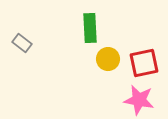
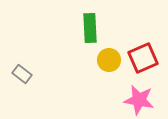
gray rectangle: moved 31 px down
yellow circle: moved 1 px right, 1 px down
red square: moved 1 px left, 5 px up; rotated 12 degrees counterclockwise
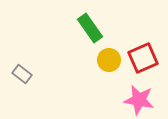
green rectangle: rotated 32 degrees counterclockwise
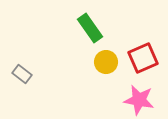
yellow circle: moved 3 px left, 2 px down
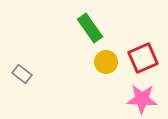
pink star: moved 3 px right, 1 px up; rotated 8 degrees counterclockwise
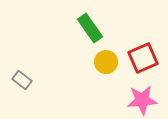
gray rectangle: moved 6 px down
pink star: moved 1 px down; rotated 8 degrees counterclockwise
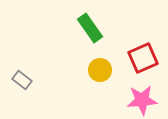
yellow circle: moved 6 px left, 8 px down
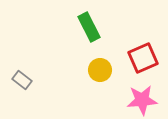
green rectangle: moved 1 px left, 1 px up; rotated 8 degrees clockwise
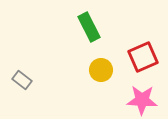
red square: moved 1 px up
yellow circle: moved 1 px right
pink star: rotated 8 degrees clockwise
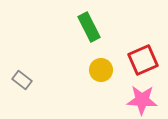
red square: moved 3 px down
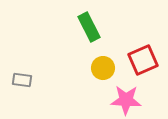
yellow circle: moved 2 px right, 2 px up
gray rectangle: rotated 30 degrees counterclockwise
pink star: moved 16 px left
